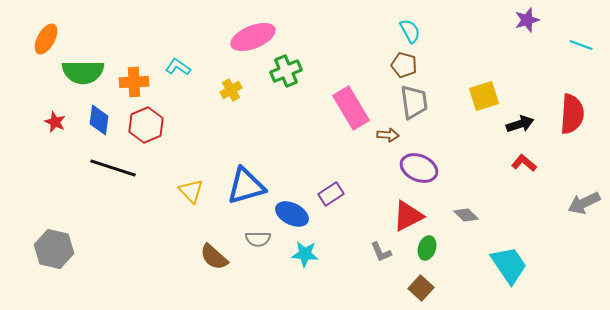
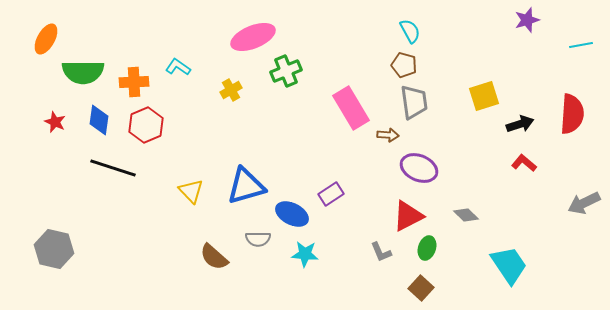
cyan line: rotated 30 degrees counterclockwise
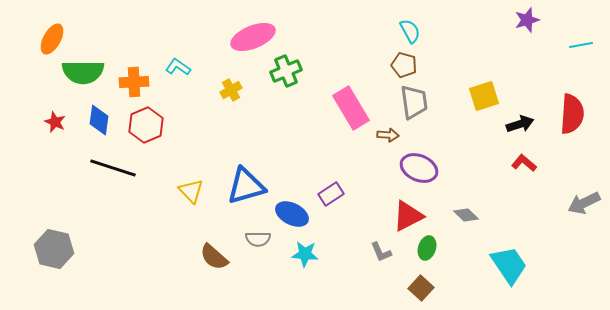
orange ellipse: moved 6 px right
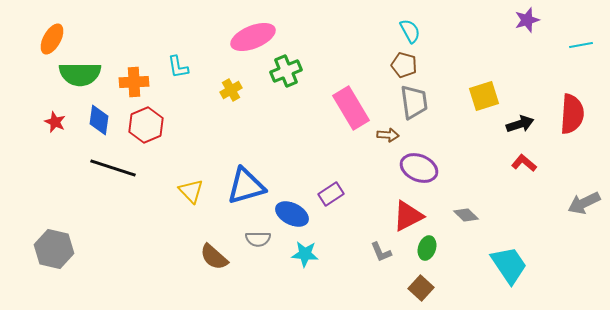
cyan L-shape: rotated 135 degrees counterclockwise
green semicircle: moved 3 px left, 2 px down
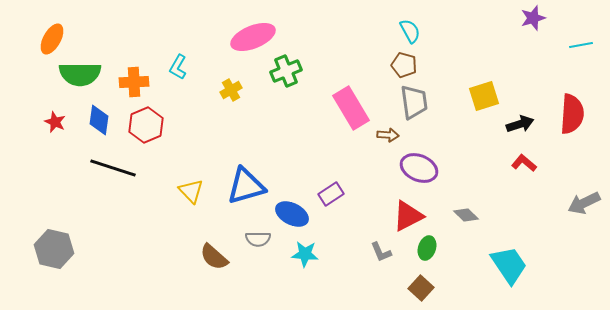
purple star: moved 6 px right, 2 px up
cyan L-shape: rotated 40 degrees clockwise
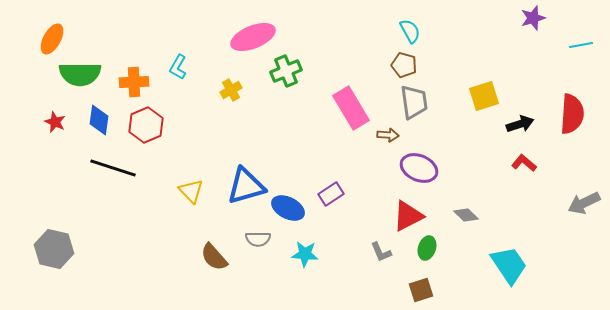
blue ellipse: moved 4 px left, 6 px up
brown semicircle: rotated 8 degrees clockwise
brown square: moved 2 px down; rotated 30 degrees clockwise
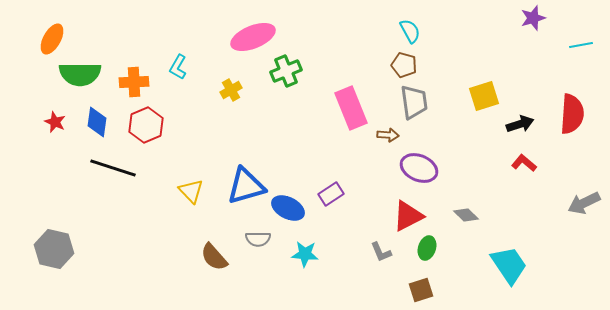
pink rectangle: rotated 9 degrees clockwise
blue diamond: moved 2 px left, 2 px down
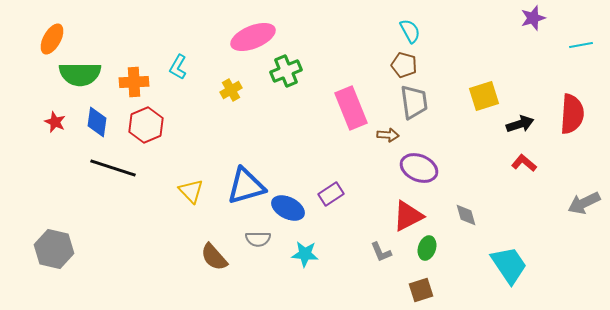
gray diamond: rotated 30 degrees clockwise
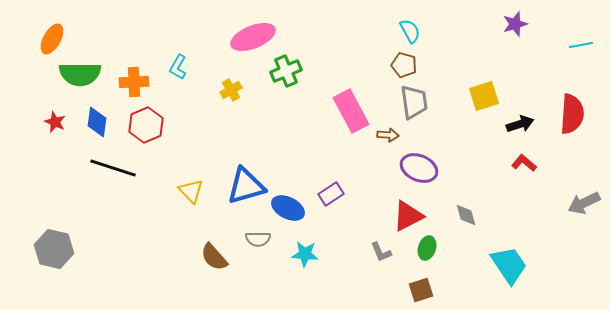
purple star: moved 18 px left, 6 px down
pink rectangle: moved 3 px down; rotated 6 degrees counterclockwise
